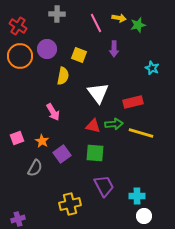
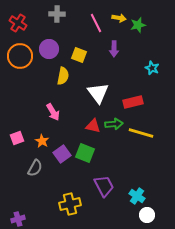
red cross: moved 3 px up
purple circle: moved 2 px right
green square: moved 10 px left; rotated 18 degrees clockwise
cyan cross: rotated 35 degrees clockwise
white circle: moved 3 px right, 1 px up
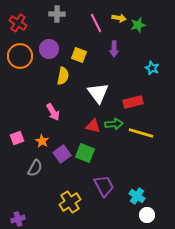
yellow cross: moved 2 px up; rotated 20 degrees counterclockwise
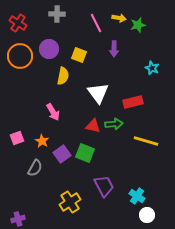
yellow line: moved 5 px right, 8 px down
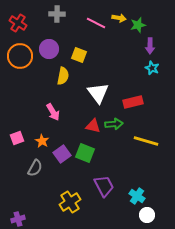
pink line: rotated 36 degrees counterclockwise
purple arrow: moved 36 px right, 3 px up
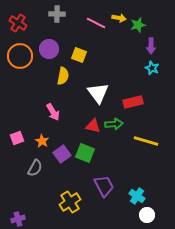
purple arrow: moved 1 px right
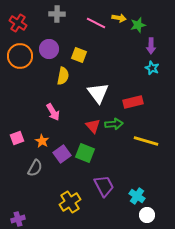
red triangle: rotated 35 degrees clockwise
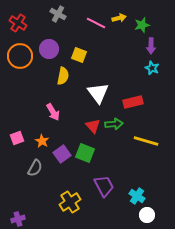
gray cross: moved 1 px right; rotated 28 degrees clockwise
yellow arrow: rotated 24 degrees counterclockwise
green star: moved 4 px right
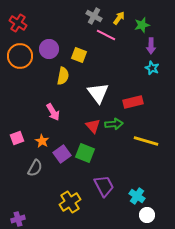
gray cross: moved 36 px right, 2 px down
yellow arrow: rotated 40 degrees counterclockwise
pink line: moved 10 px right, 12 px down
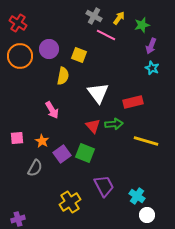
purple arrow: rotated 21 degrees clockwise
pink arrow: moved 1 px left, 2 px up
pink square: rotated 16 degrees clockwise
